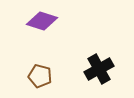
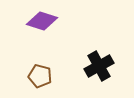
black cross: moved 3 px up
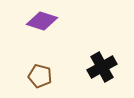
black cross: moved 3 px right, 1 px down
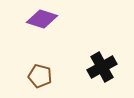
purple diamond: moved 2 px up
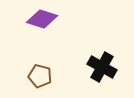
black cross: rotated 32 degrees counterclockwise
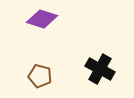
black cross: moved 2 px left, 2 px down
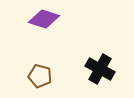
purple diamond: moved 2 px right
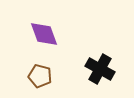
purple diamond: moved 15 px down; rotated 52 degrees clockwise
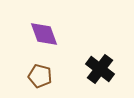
black cross: rotated 8 degrees clockwise
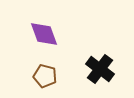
brown pentagon: moved 5 px right
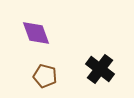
purple diamond: moved 8 px left, 1 px up
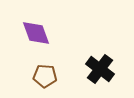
brown pentagon: rotated 10 degrees counterclockwise
